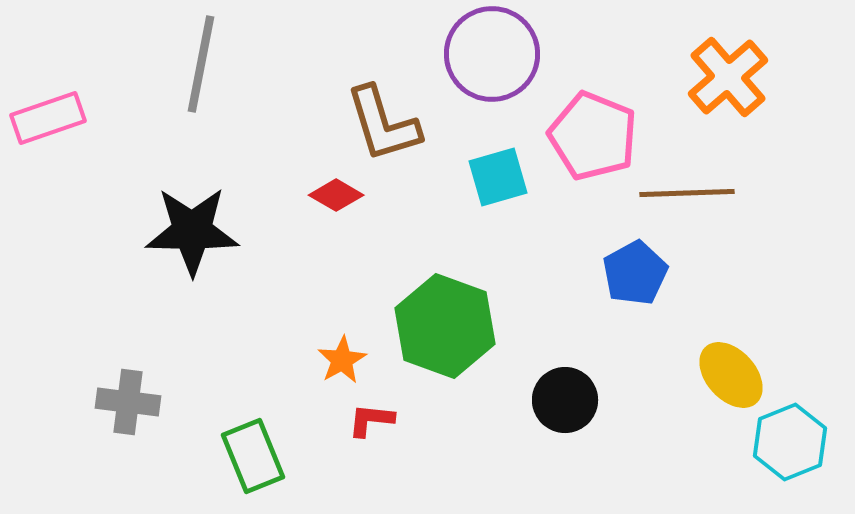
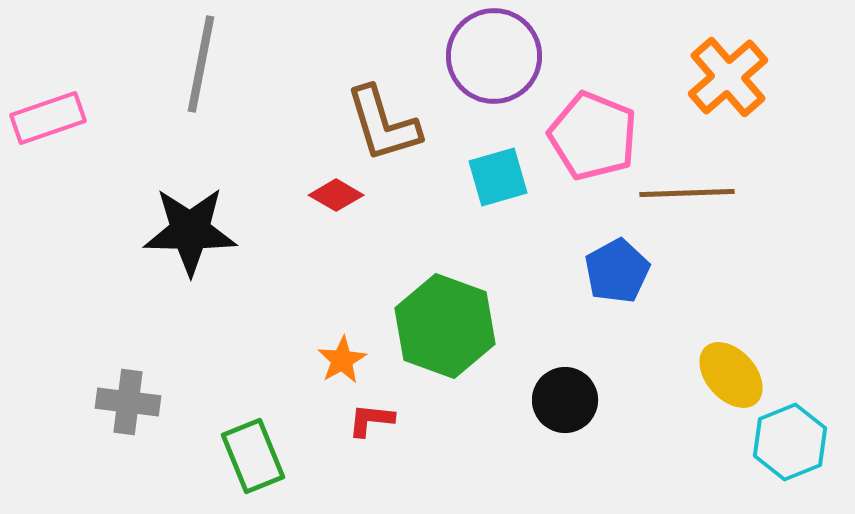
purple circle: moved 2 px right, 2 px down
black star: moved 2 px left
blue pentagon: moved 18 px left, 2 px up
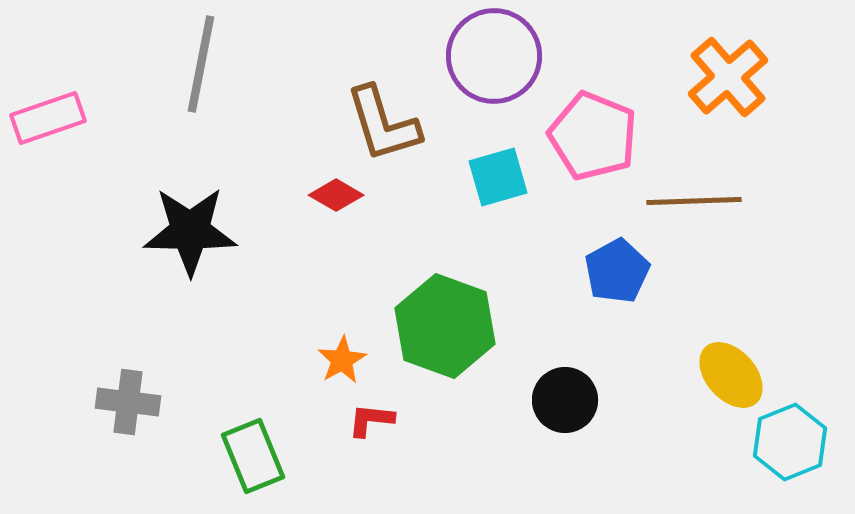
brown line: moved 7 px right, 8 px down
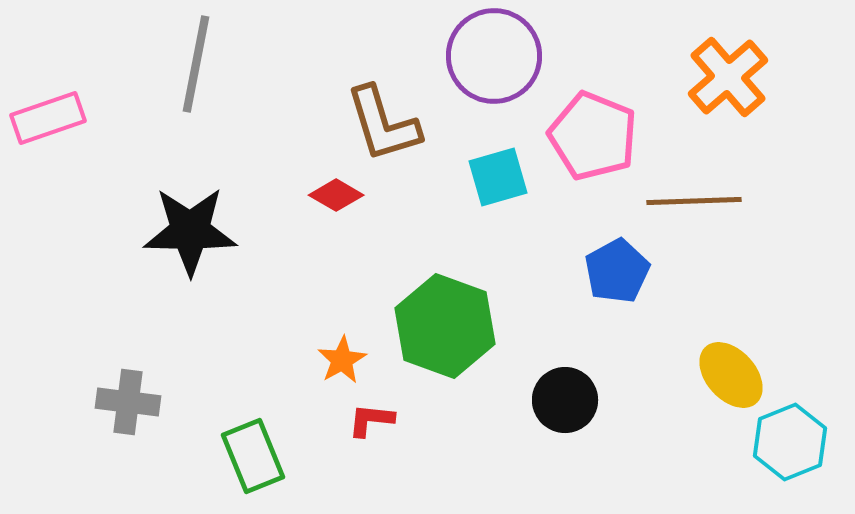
gray line: moved 5 px left
